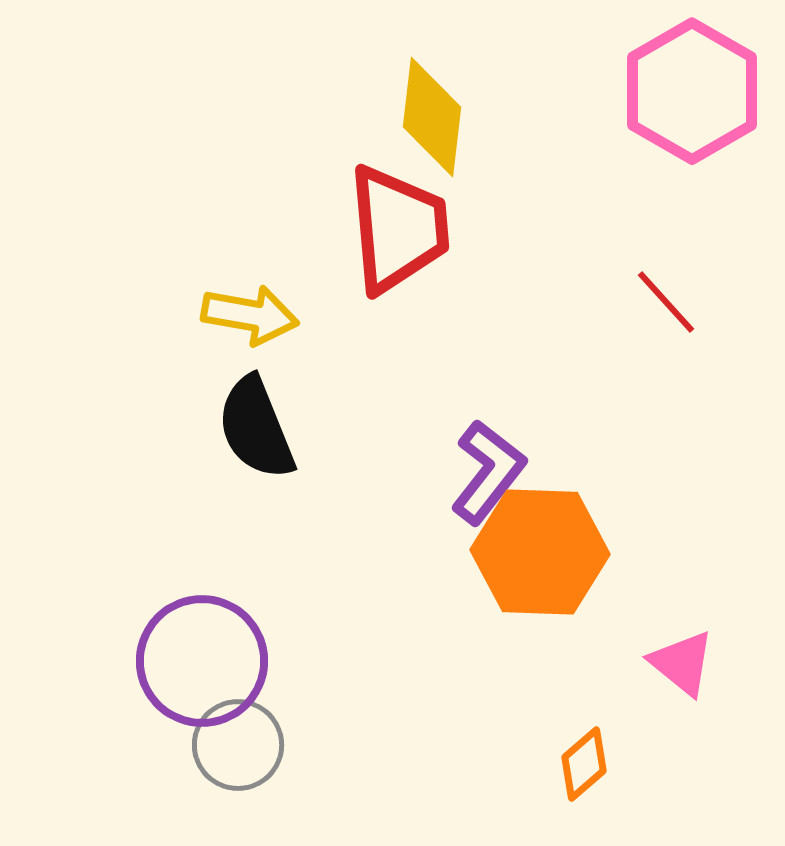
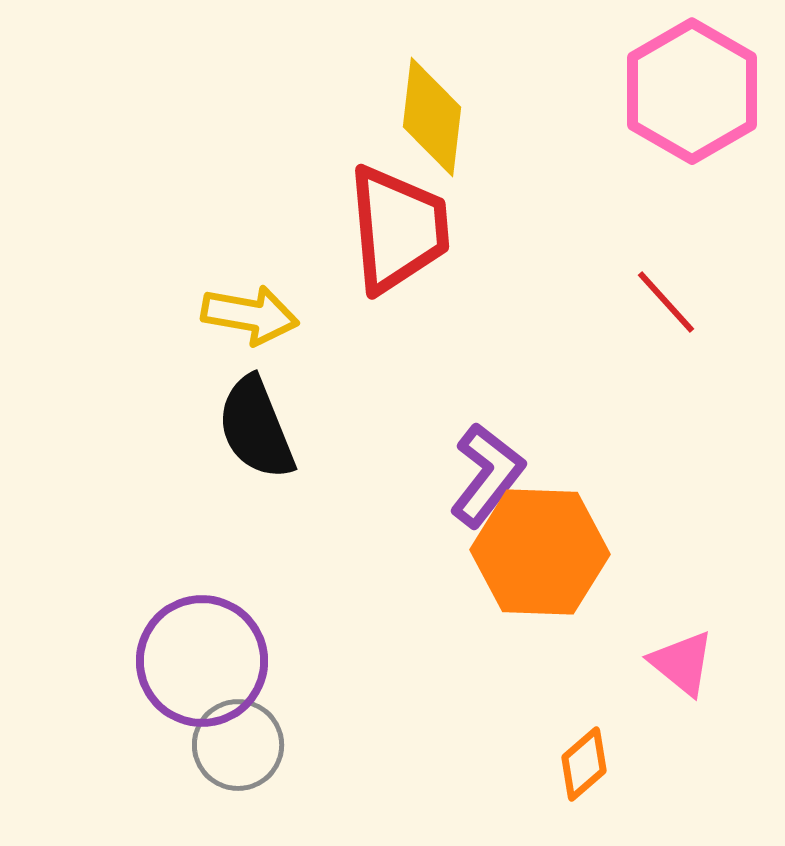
purple L-shape: moved 1 px left, 3 px down
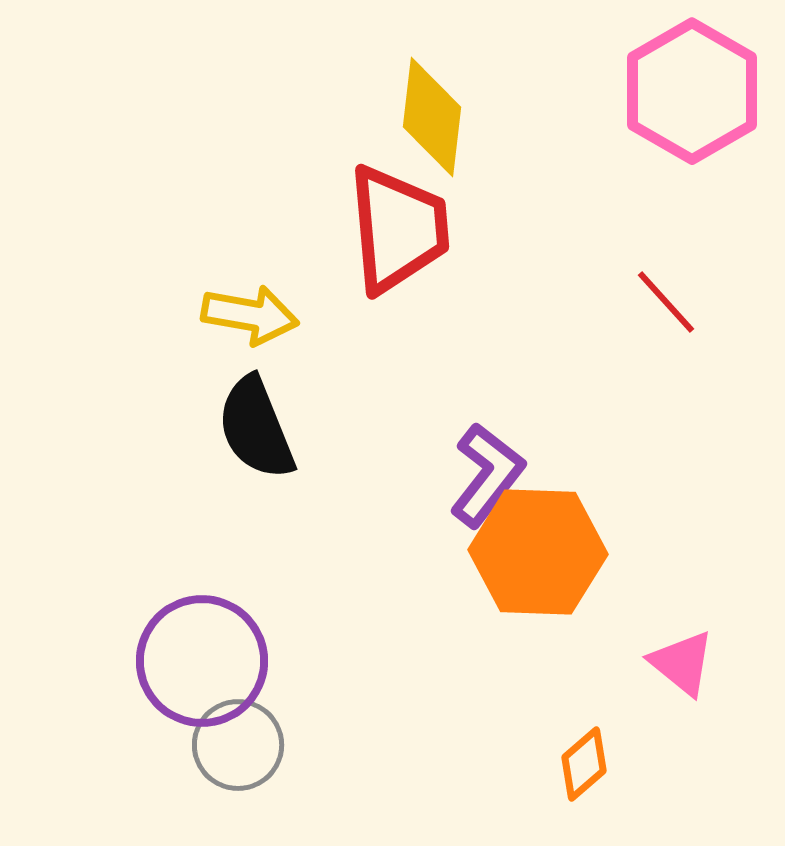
orange hexagon: moved 2 px left
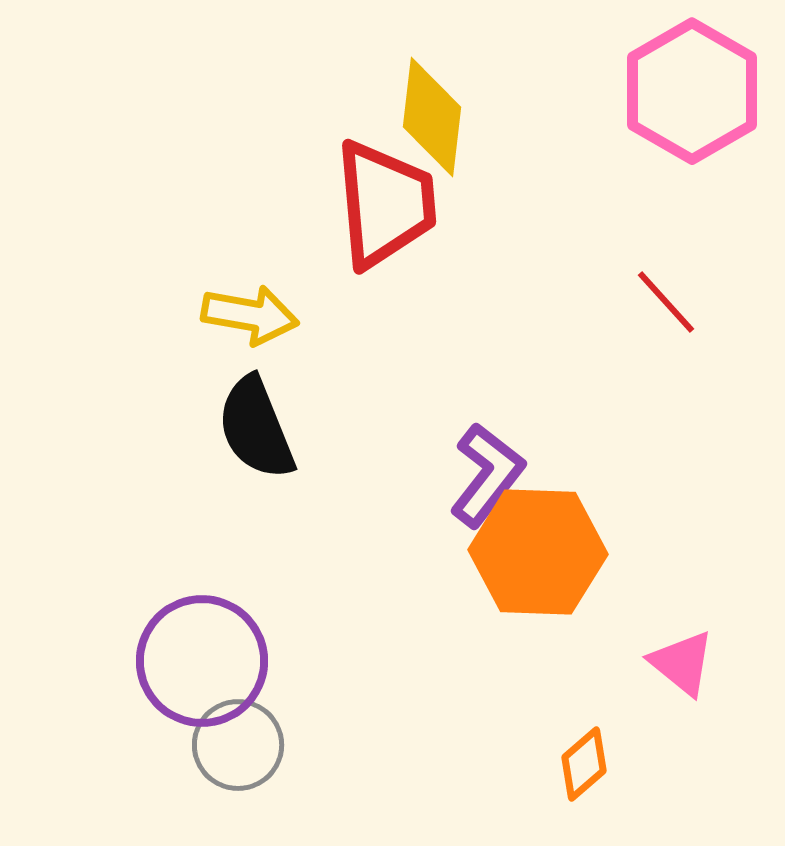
red trapezoid: moved 13 px left, 25 px up
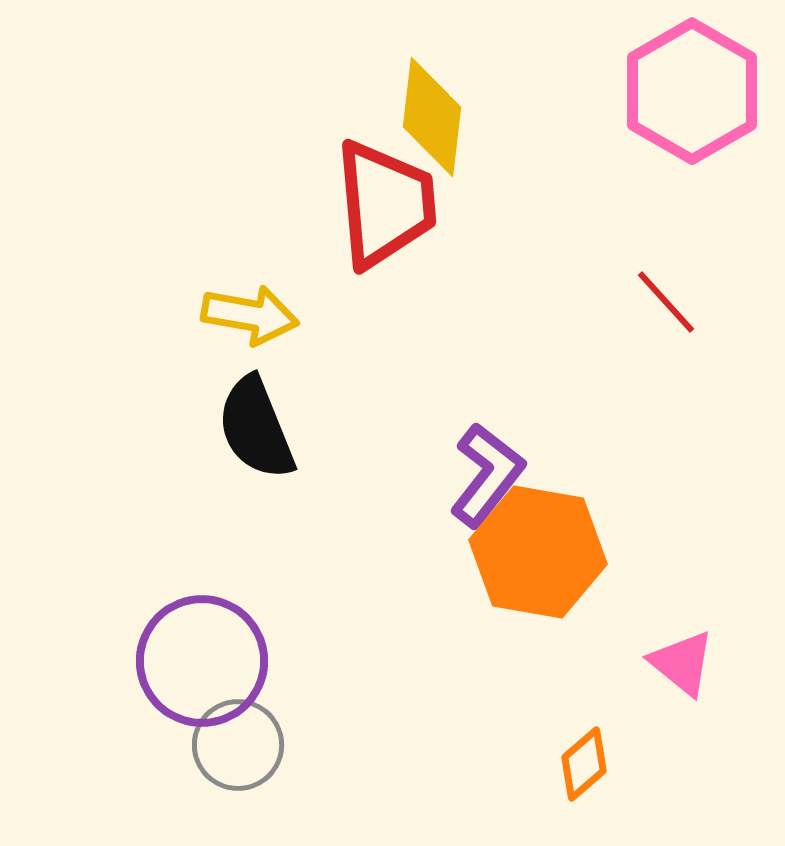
orange hexagon: rotated 8 degrees clockwise
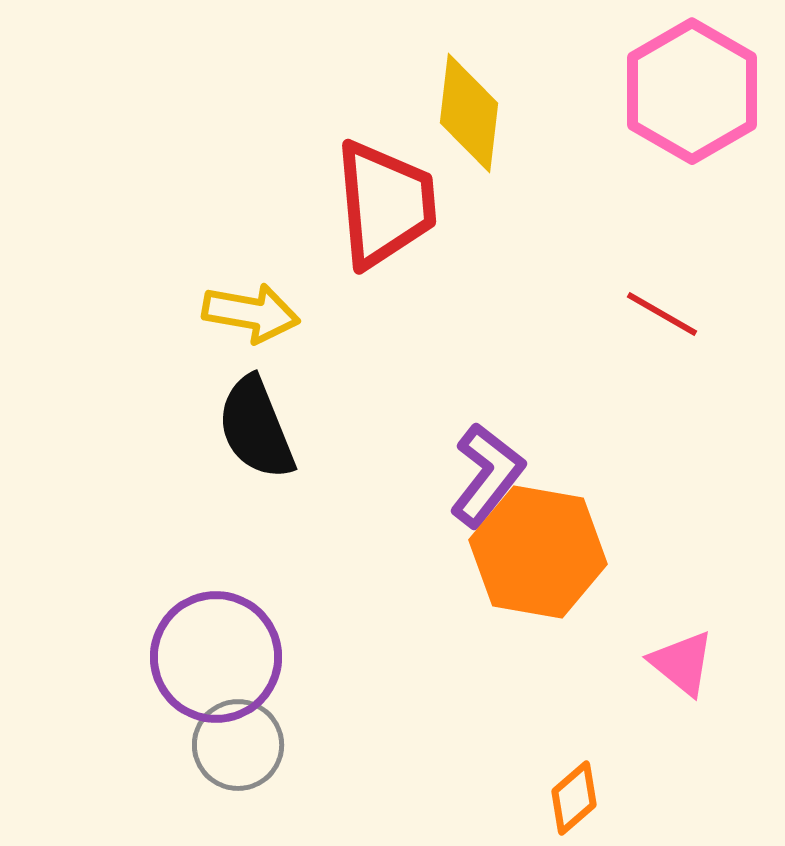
yellow diamond: moved 37 px right, 4 px up
red line: moved 4 px left, 12 px down; rotated 18 degrees counterclockwise
yellow arrow: moved 1 px right, 2 px up
purple circle: moved 14 px right, 4 px up
orange diamond: moved 10 px left, 34 px down
